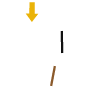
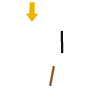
brown line: moved 1 px left
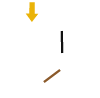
brown line: rotated 42 degrees clockwise
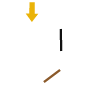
black line: moved 1 px left, 2 px up
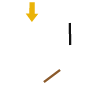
black line: moved 9 px right, 6 px up
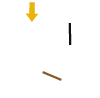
brown line: rotated 60 degrees clockwise
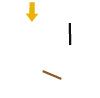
brown line: moved 1 px up
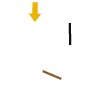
yellow arrow: moved 3 px right
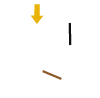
yellow arrow: moved 2 px right, 2 px down
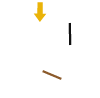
yellow arrow: moved 3 px right, 2 px up
